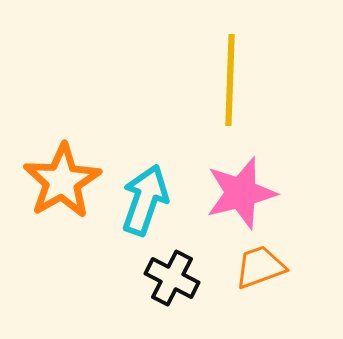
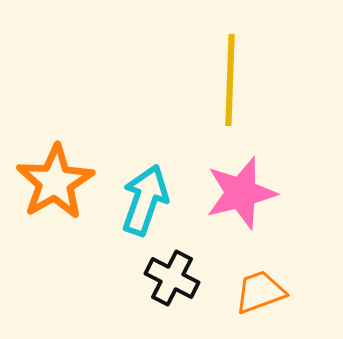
orange star: moved 7 px left, 1 px down
orange trapezoid: moved 25 px down
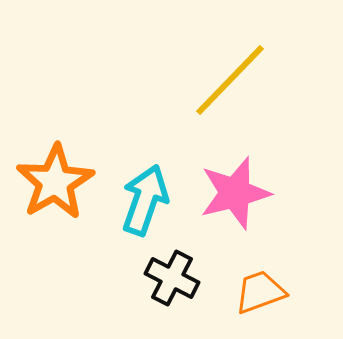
yellow line: rotated 42 degrees clockwise
pink star: moved 6 px left
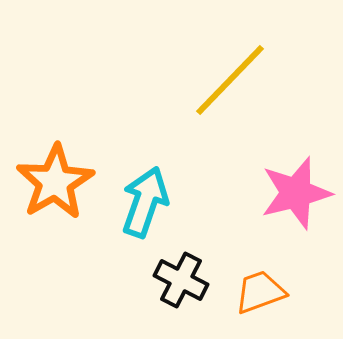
pink star: moved 61 px right
cyan arrow: moved 2 px down
black cross: moved 9 px right, 2 px down
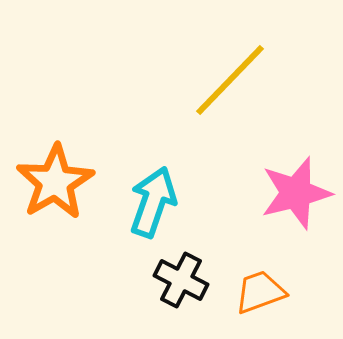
cyan arrow: moved 8 px right
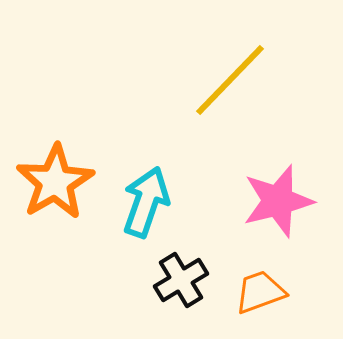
pink star: moved 18 px left, 8 px down
cyan arrow: moved 7 px left
black cross: rotated 32 degrees clockwise
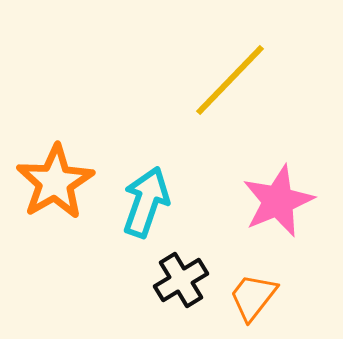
pink star: rotated 8 degrees counterclockwise
orange trapezoid: moved 7 px left, 5 px down; rotated 32 degrees counterclockwise
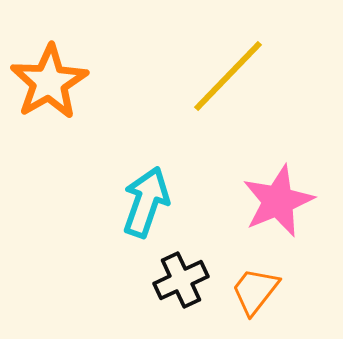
yellow line: moved 2 px left, 4 px up
orange star: moved 6 px left, 100 px up
black cross: rotated 6 degrees clockwise
orange trapezoid: moved 2 px right, 6 px up
